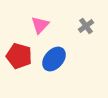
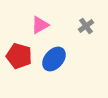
pink triangle: rotated 18 degrees clockwise
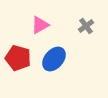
red pentagon: moved 1 px left, 2 px down
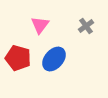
pink triangle: rotated 24 degrees counterclockwise
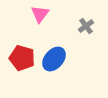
pink triangle: moved 11 px up
red pentagon: moved 4 px right
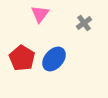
gray cross: moved 2 px left, 3 px up
red pentagon: rotated 15 degrees clockwise
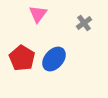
pink triangle: moved 2 px left
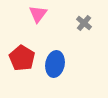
gray cross: rotated 14 degrees counterclockwise
blue ellipse: moved 1 px right, 5 px down; rotated 30 degrees counterclockwise
